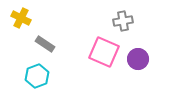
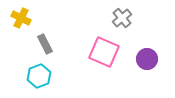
gray cross: moved 1 px left, 3 px up; rotated 30 degrees counterclockwise
gray rectangle: rotated 30 degrees clockwise
purple circle: moved 9 px right
cyan hexagon: moved 2 px right
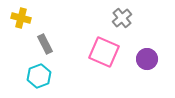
yellow cross: rotated 12 degrees counterclockwise
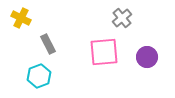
yellow cross: rotated 12 degrees clockwise
gray rectangle: moved 3 px right
pink square: rotated 28 degrees counterclockwise
purple circle: moved 2 px up
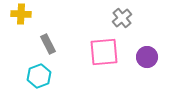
yellow cross: moved 4 px up; rotated 24 degrees counterclockwise
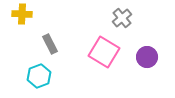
yellow cross: moved 1 px right
gray rectangle: moved 2 px right
pink square: rotated 36 degrees clockwise
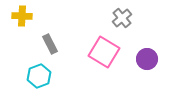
yellow cross: moved 2 px down
purple circle: moved 2 px down
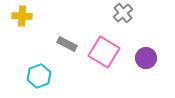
gray cross: moved 1 px right, 5 px up
gray rectangle: moved 17 px right; rotated 36 degrees counterclockwise
purple circle: moved 1 px left, 1 px up
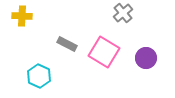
cyan hexagon: rotated 15 degrees counterclockwise
